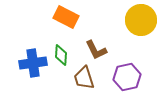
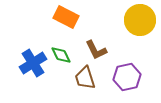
yellow circle: moved 1 px left
green diamond: rotated 30 degrees counterclockwise
blue cross: rotated 24 degrees counterclockwise
brown trapezoid: moved 1 px right
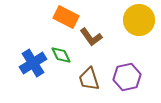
yellow circle: moved 1 px left
brown L-shape: moved 5 px left, 13 px up; rotated 10 degrees counterclockwise
brown trapezoid: moved 4 px right, 1 px down
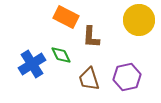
brown L-shape: rotated 40 degrees clockwise
blue cross: moved 1 px left, 1 px down
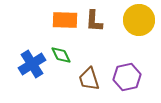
orange rectangle: moved 1 px left, 3 px down; rotated 25 degrees counterclockwise
brown L-shape: moved 3 px right, 16 px up
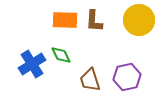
brown trapezoid: moved 1 px right, 1 px down
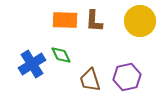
yellow circle: moved 1 px right, 1 px down
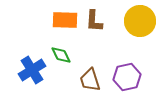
blue cross: moved 6 px down
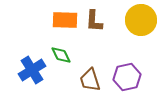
yellow circle: moved 1 px right, 1 px up
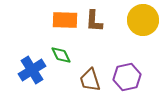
yellow circle: moved 2 px right
